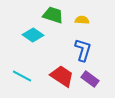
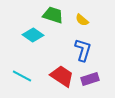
yellow semicircle: rotated 144 degrees counterclockwise
purple rectangle: rotated 54 degrees counterclockwise
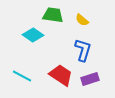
green trapezoid: rotated 10 degrees counterclockwise
red trapezoid: moved 1 px left, 1 px up
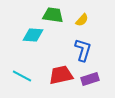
yellow semicircle: rotated 88 degrees counterclockwise
cyan diamond: rotated 30 degrees counterclockwise
red trapezoid: rotated 45 degrees counterclockwise
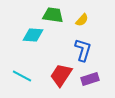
red trapezoid: rotated 45 degrees counterclockwise
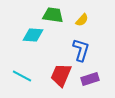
blue L-shape: moved 2 px left
red trapezoid: rotated 10 degrees counterclockwise
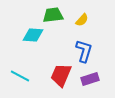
green trapezoid: rotated 15 degrees counterclockwise
blue L-shape: moved 3 px right, 1 px down
cyan line: moved 2 px left
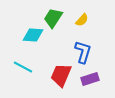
green trapezoid: moved 3 px down; rotated 50 degrees counterclockwise
blue L-shape: moved 1 px left, 1 px down
cyan line: moved 3 px right, 9 px up
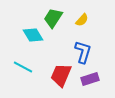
cyan diamond: rotated 55 degrees clockwise
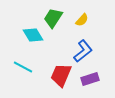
blue L-shape: moved 1 px up; rotated 35 degrees clockwise
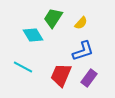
yellow semicircle: moved 1 px left, 3 px down
blue L-shape: rotated 20 degrees clockwise
purple rectangle: moved 1 px left, 1 px up; rotated 36 degrees counterclockwise
